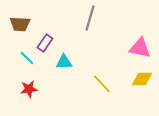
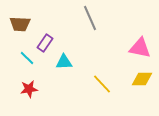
gray line: rotated 40 degrees counterclockwise
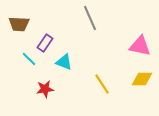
brown trapezoid: moved 1 px left
pink triangle: moved 2 px up
cyan line: moved 2 px right, 1 px down
cyan triangle: rotated 24 degrees clockwise
yellow line: rotated 10 degrees clockwise
red star: moved 16 px right
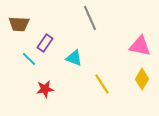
cyan triangle: moved 10 px right, 4 px up
yellow diamond: rotated 60 degrees counterclockwise
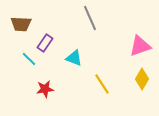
brown trapezoid: moved 2 px right
pink triangle: rotated 30 degrees counterclockwise
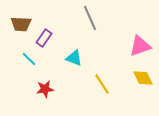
purple rectangle: moved 1 px left, 5 px up
yellow diamond: moved 1 px right, 1 px up; rotated 55 degrees counterclockwise
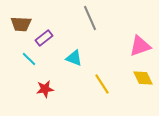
purple rectangle: rotated 18 degrees clockwise
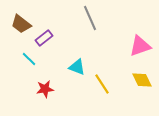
brown trapezoid: rotated 35 degrees clockwise
cyan triangle: moved 3 px right, 9 px down
yellow diamond: moved 1 px left, 2 px down
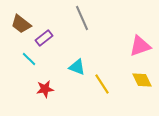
gray line: moved 8 px left
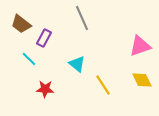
purple rectangle: rotated 24 degrees counterclockwise
cyan triangle: moved 3 px up; rotated 18 degrees clockwise
yellow line: moved 1 px right, 1 px down
red star: rotated 12 degrees clockwise
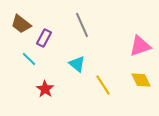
gray line: moved 7 px down
yellow diamond: moved 1 px left
red star: rotated 30 degrees clockwise
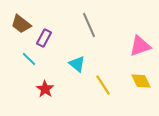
gray line: moved 7 px right
yellow diamond: moved 1 px down
